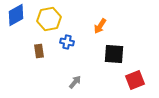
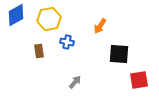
black square: moved 5 px right
red square: moved 4 px right; rotated 12 degrees clockwise
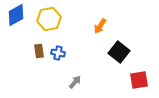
blue cross: moved 9 px left, 11 px down
black square: moved 2 px up; rotated 35 degrees clockwise
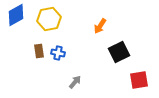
black square: rotated 25 degrees clockwise
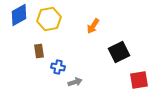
blue diamond: moved 3 px right
orange arrow: moved 7 px left
blue cross: moved 14 px down
gray arrow: rotated 32 degrees clockwise
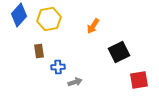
blue diamond: rotated 20 degrees counterclockwise
blue cross: rotated 16 degrees counterclockwise
